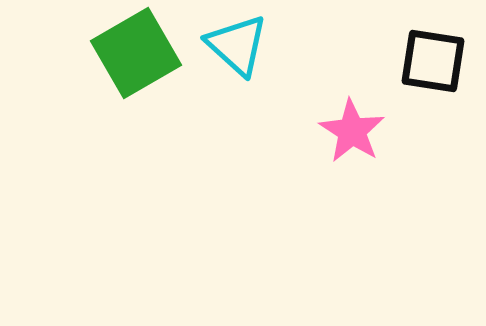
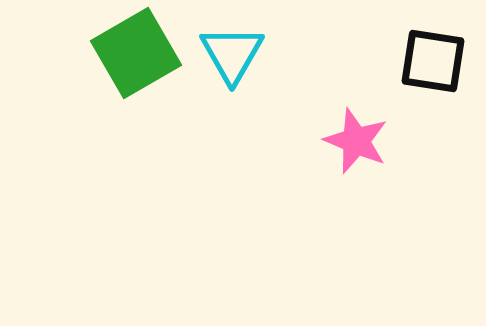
cyan triangle: moved 5 px left, 9 px down; rotated 18 degrees clockwise
pink star: moved 4 px right, 10 px down; rotated 10 degrees counterclockwise
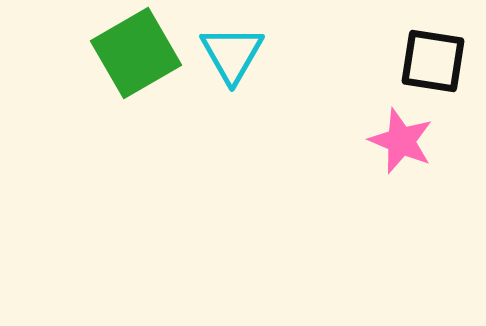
pink star: moved 45 px right
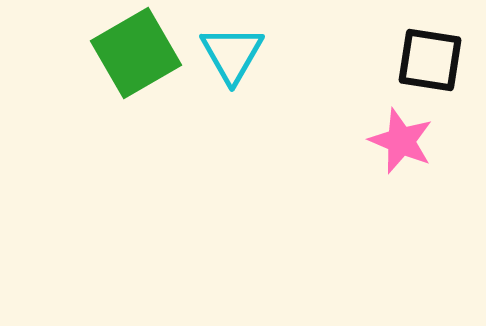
black square: moved 3 px left, 1 px up
